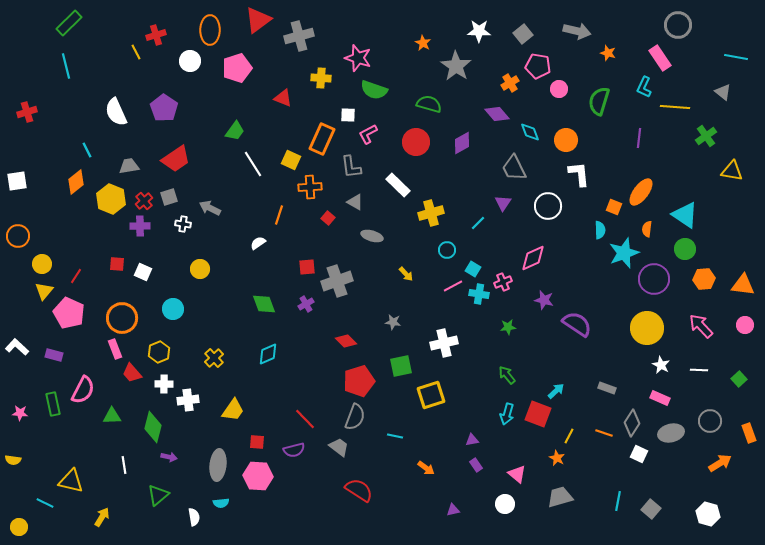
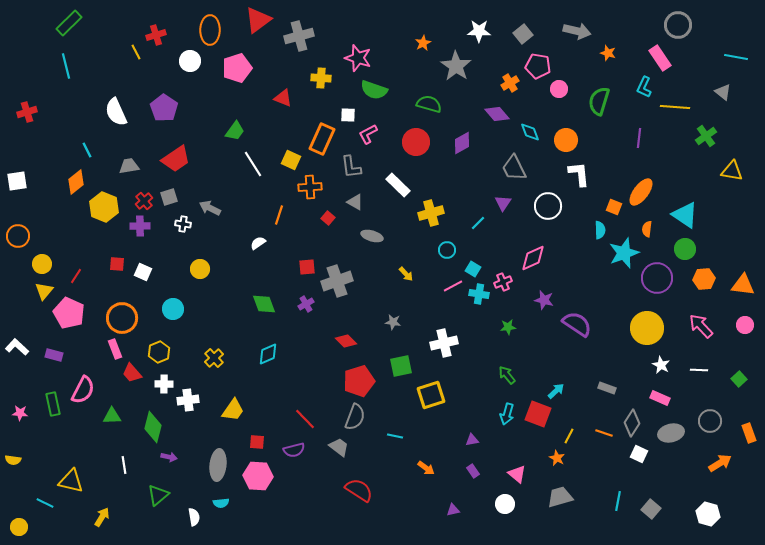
orange star at (423, 43): rotated 14 degrees clockwise
yellow hexagon at (111, 199): moved 7 px left, 8 px down
purple circle at (654, 279): moved 3 px right, 1 px up
purple rectangle at (476, 465): moved 3 px left, 6 px down
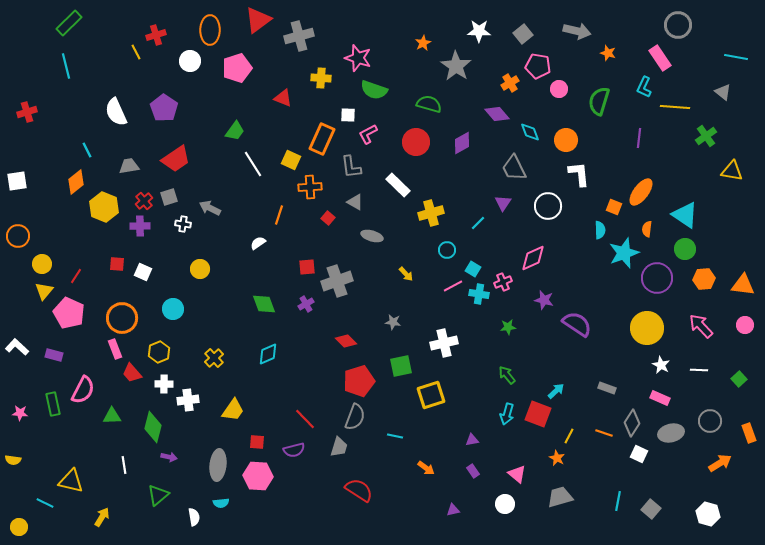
gray trapezoid at (339, 447): rotated 70 degrees clockwise
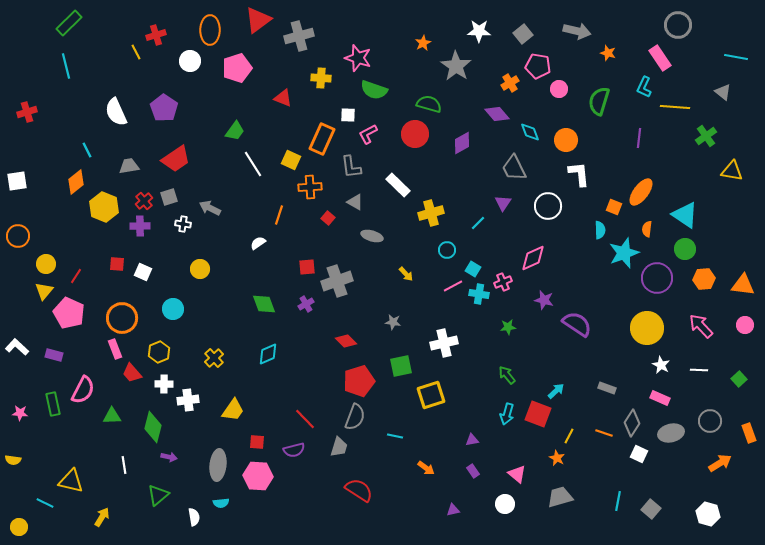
red circle at (416, 142): moved 1 px left, 8 px up
yellow circle at (42, 264): moved 4 px right
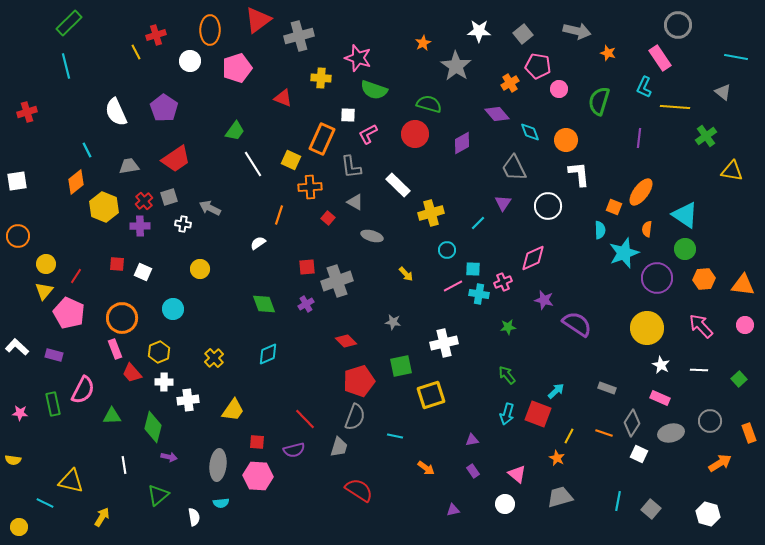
cyan square at (473, 269): rotated 28 degrees counterclockwise
white cross at (164, 384): moved 2 px up
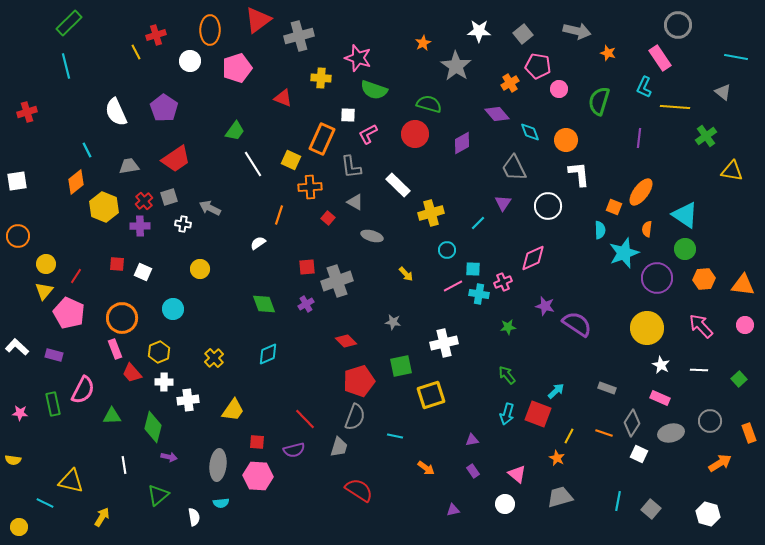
purple star at (544, 300): moved 1 px right, 6 px down
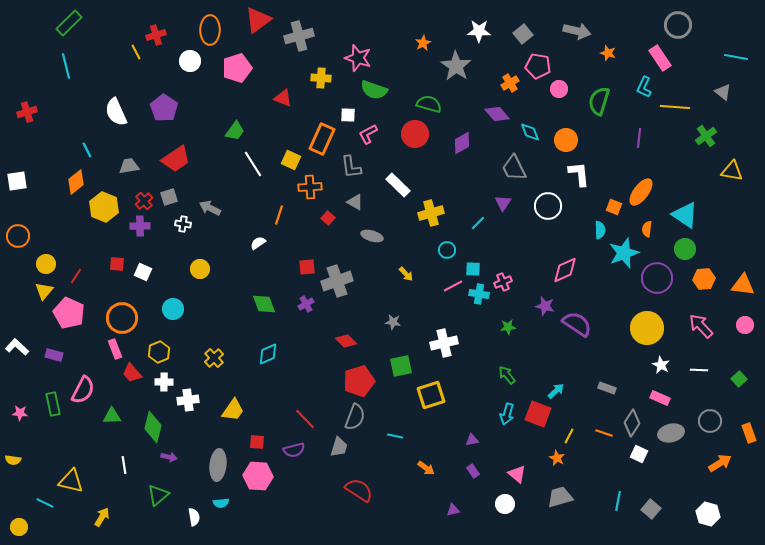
pink diamond at (533, 258): moved 32 px right, 12 px down
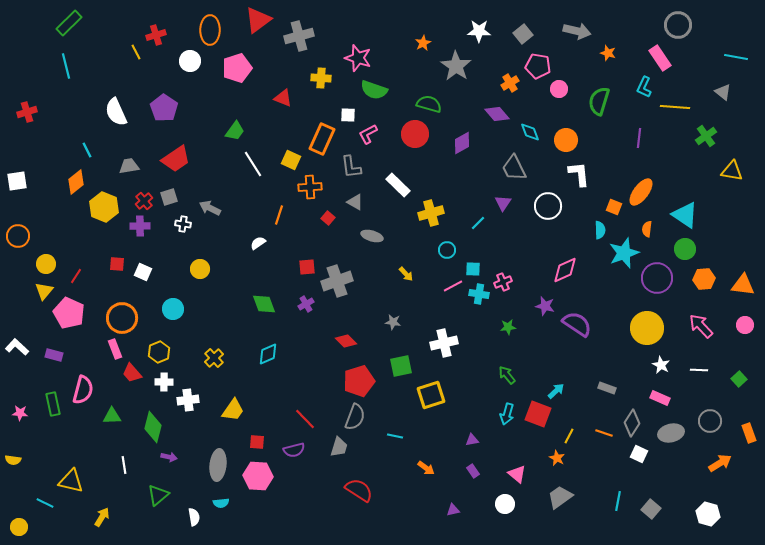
pink semicircle at (83, 390): rotated 12 degrees counterclockwise
gray trapezoid at (560, 497): rotated 20 degrees counterclockwise
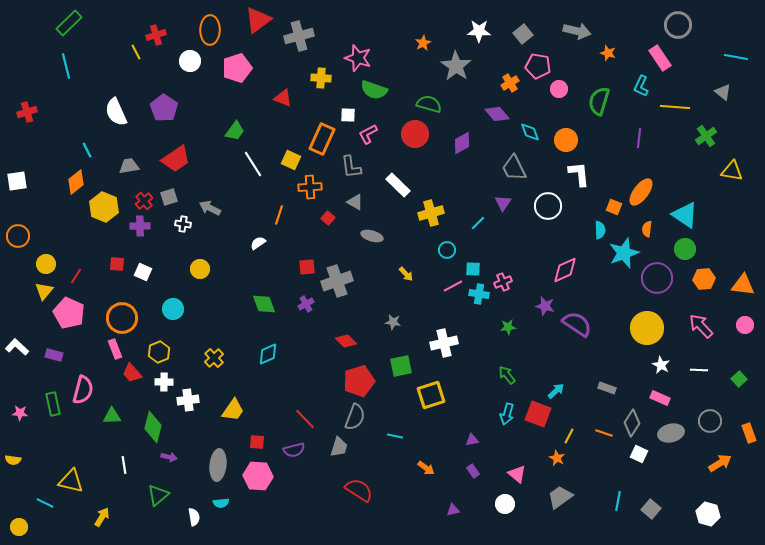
cyan L-shape at (644, 87): moved 3 px left, 1 px up
